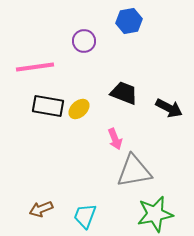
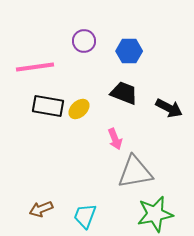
blue hexagon: moved 30 px down; rotated 10 degrees clockwise
gray triangle: moved 1 px right, 1 px down
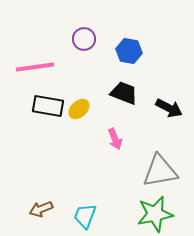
purple circle: moved 2 px up
blue hexagon: rotated 10 degrees clockwise
gray triangle: moved 25 px right, 1 px up
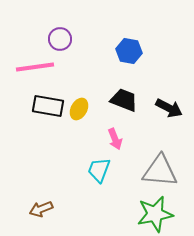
purple circle: moved 24 px left
black trapezoid: moved 7 px down
yellow ellipse: rotated 20 degrees counterclockwise
gray triangle: rotated 15 degrees clockwise
cyan trapezoid: moved 14 px right, 46 px up
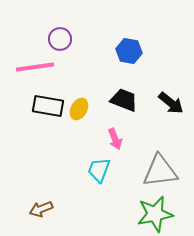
black arrow: moved 2 px right, 5 px up; rotated 12 degrees clockwise
gray triangle: rotated 12 degrees counterclockwise
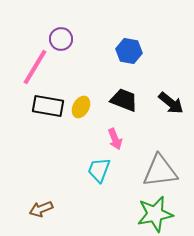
purple circle: moved 1 px right
pink line: rotated 51 degrees counterclockwise
yellow ellipse: moved 2 px right, 2 px up
